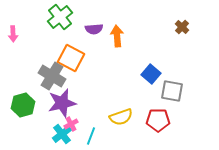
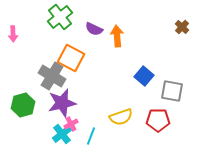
purple semicircle: rotated 30 degrees clockwise
blue square: moved 7 px left, 2 px down
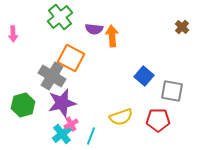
purple semicircle: rotated 18 degrees counterclockwise
orange arrow: moved 5 px left
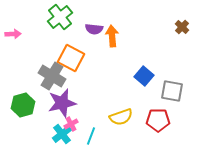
pink arrow: rotated 91 degrees counterclockwise
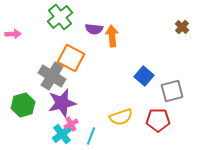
gray square: rotated 25 degrees counterclockwise
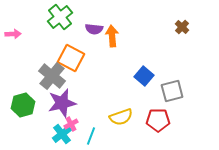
gray cross: rotated 8 degrees clockwise
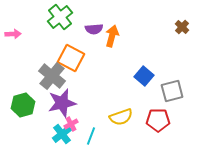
purple semicircle: rotated 12 degrees counterclockwise
orange arrow: rotated 20 degrees clockwise
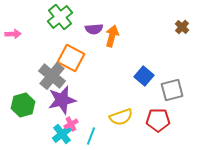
gray square: moved 1 px up
purple star: moved 3 px up
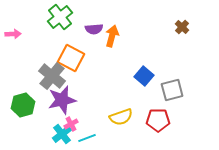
cyan line: moved 4 px left, 2 px down; rotated 48 degrees clockwise
